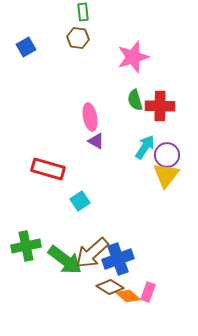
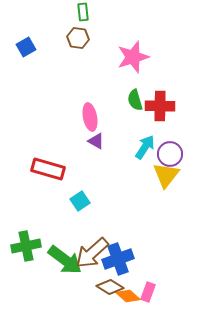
purple circle: moved 3 px right, 1 px up
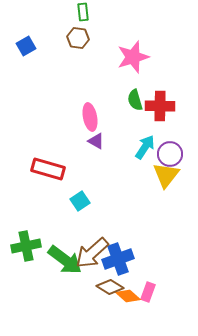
blue square: moved 1 px up
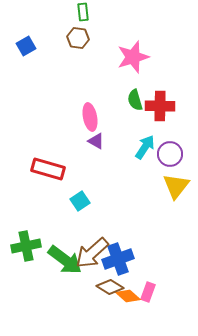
yellow triangle: moved 10 px right, 11 px down
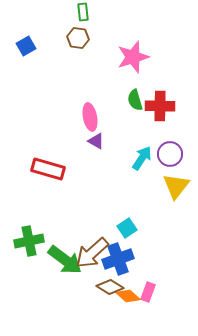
cyan arrow: moved 3 px left, 11 px down
cyan square: moved 47 px right, 27 px down
green cross: moved 3 px right, 5 px up
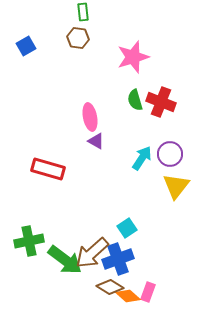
red cross: moved 1 px right, 4 px up; rotated 20 degrees clockwise
